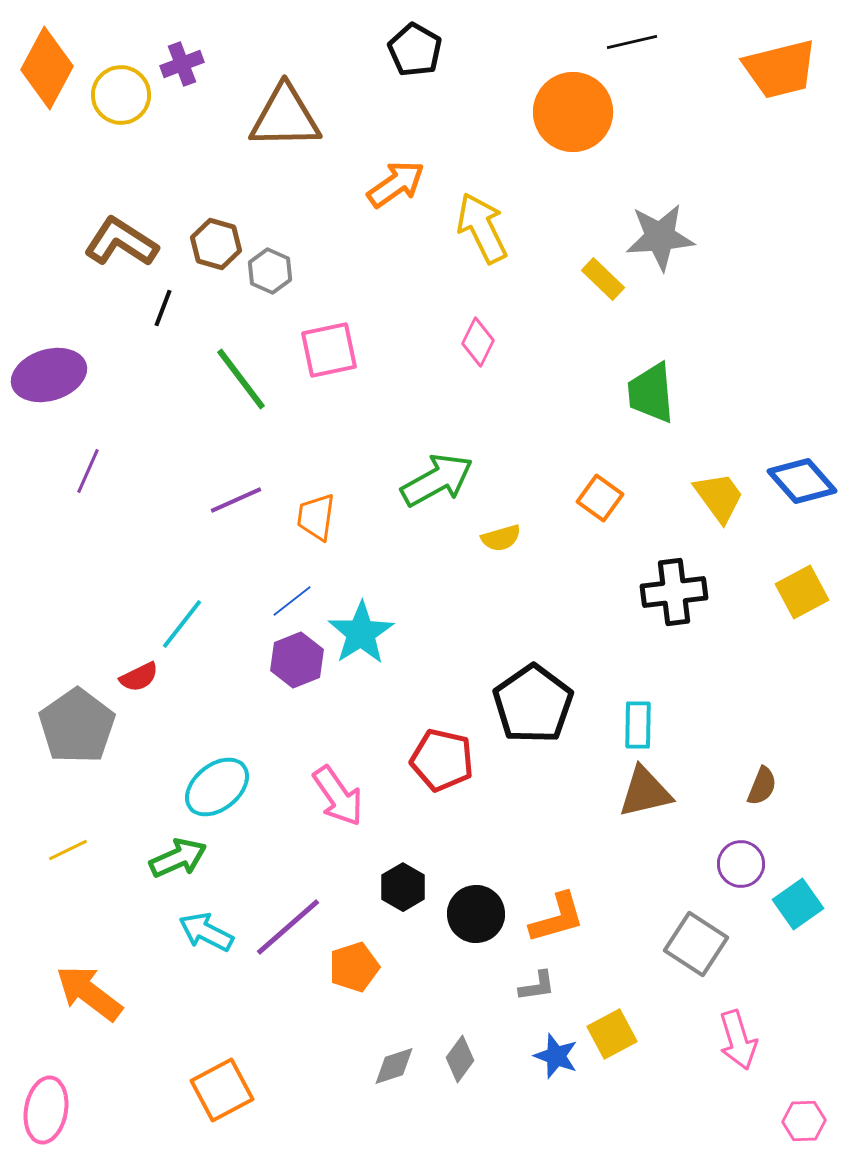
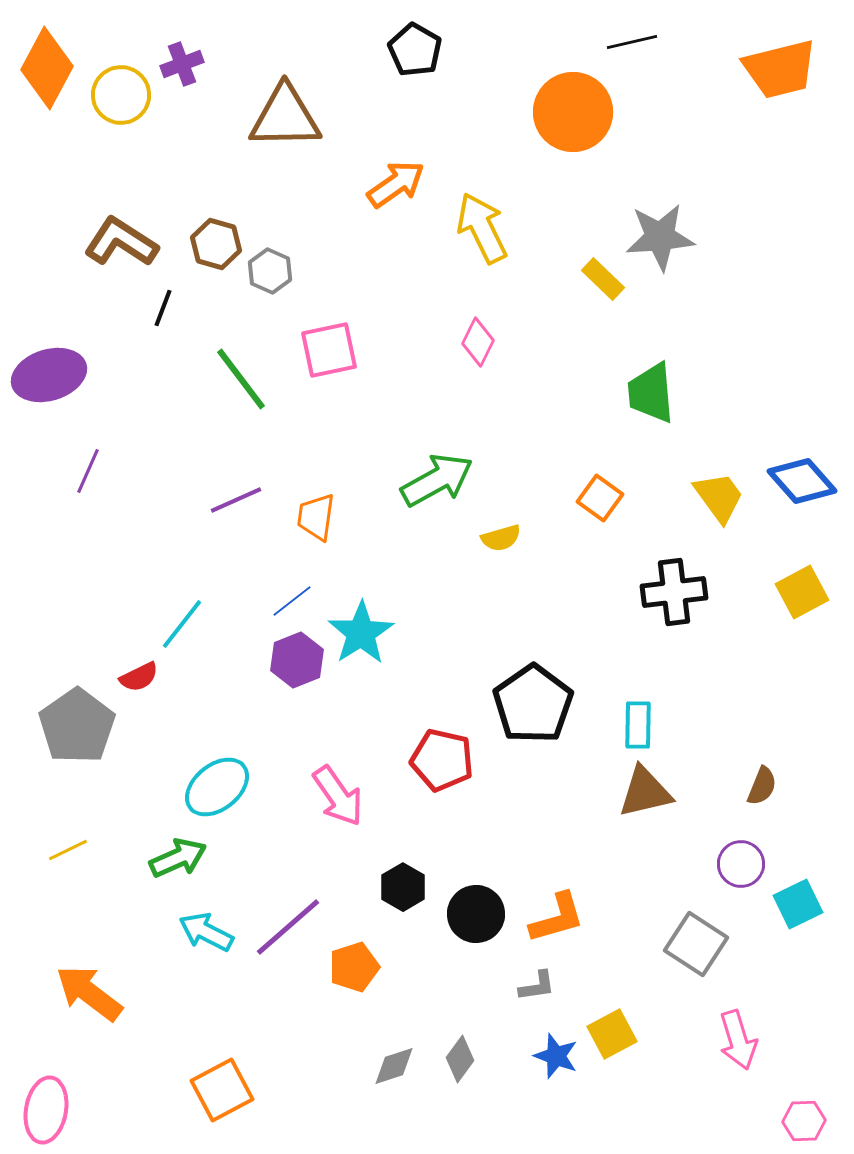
cyan square at (798, 904): rotated 9 degrees clockwise
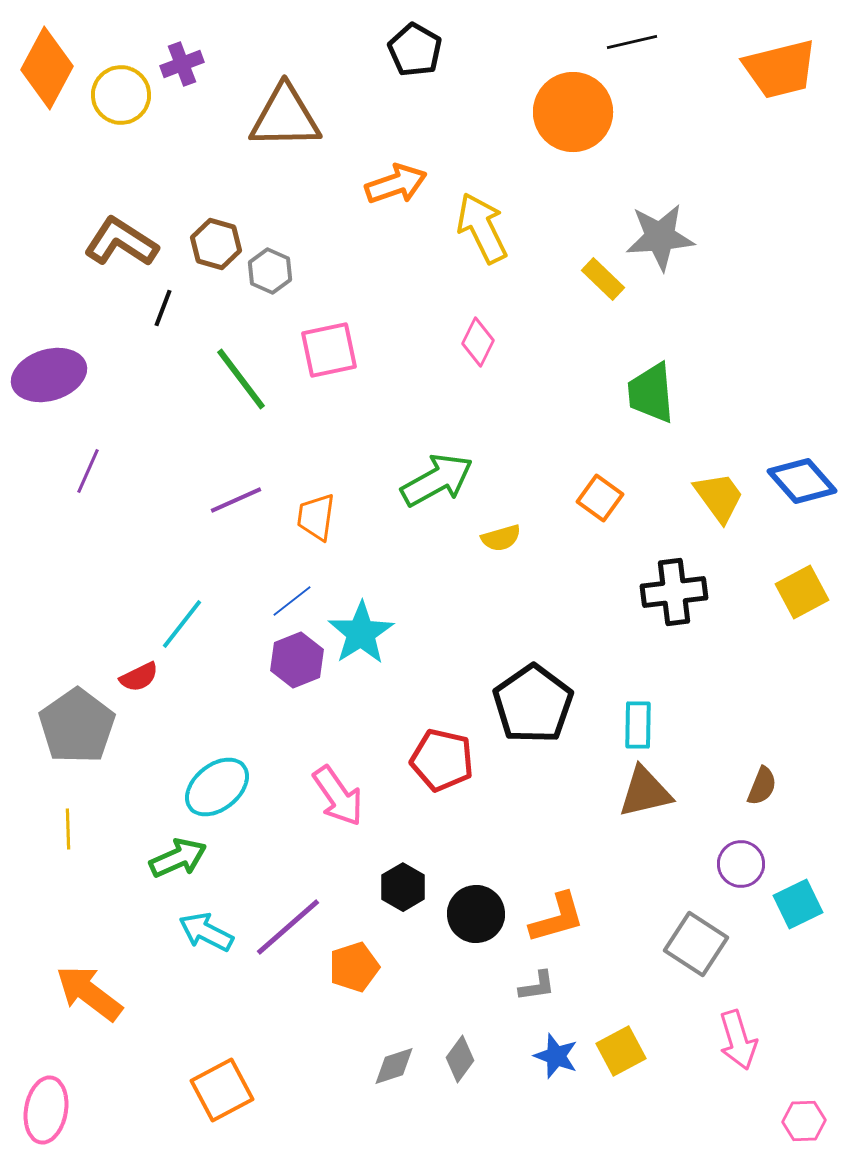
orange arrow at (396, 184): rotated 16 degrees clockwise
yellow line at (68, 850): moved 21 px up; rotated 66 degrees counterclockwise
yellow square at (612, 1034): moved 9 px right, 17 px down
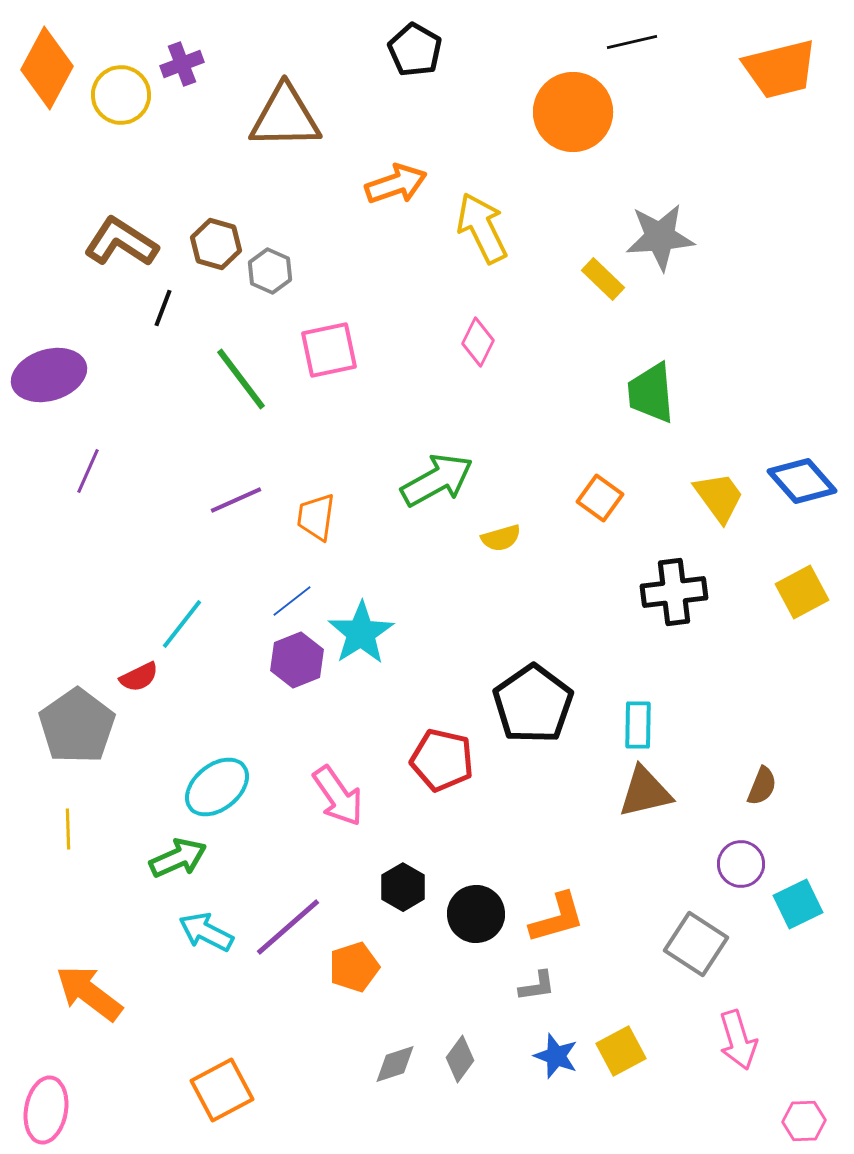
gray diamond at (394, 1066): moved 1 px right, 2 px up
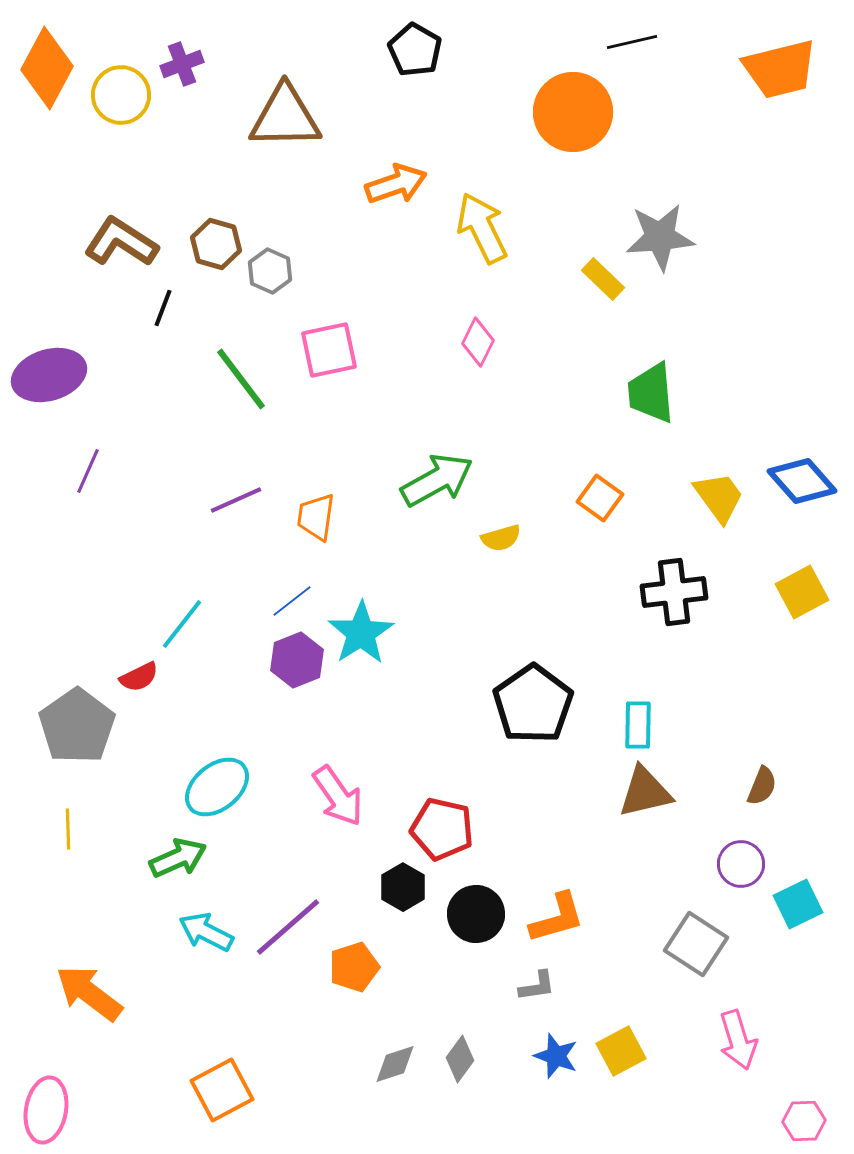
red pentagon at (442, 760): moved 69 px down
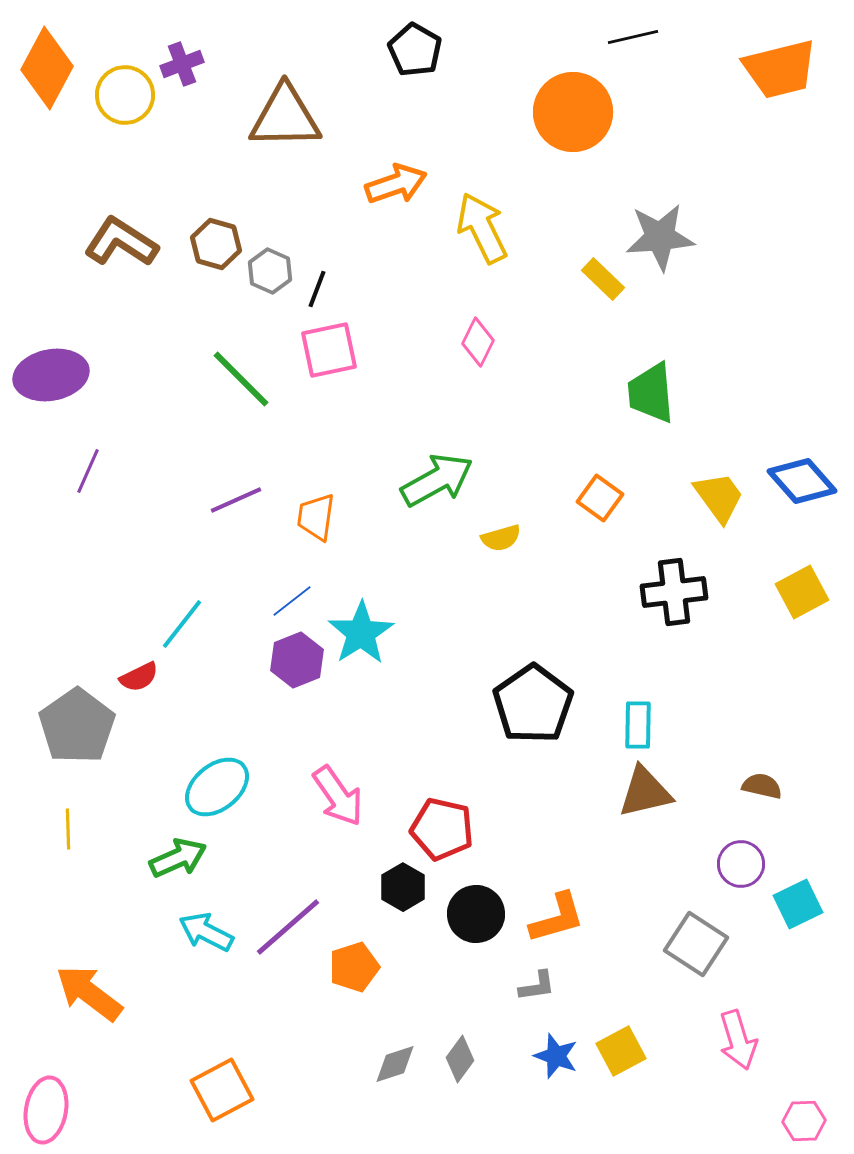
black line at (632, 42): moved 1 px right, 5 px up
yellow circle at (121, 95): moved 4 px right
black line at (163, 308): moved 154 px right, 19 px up
purple ellipse at (49, 375): moved 2 px right; rotated 6 degrees clockwise
green line at (241, 379): rotated 8 degrees counterclockwise
brown semicircle at (762, 786): rotated 99 degrees counterclockwise
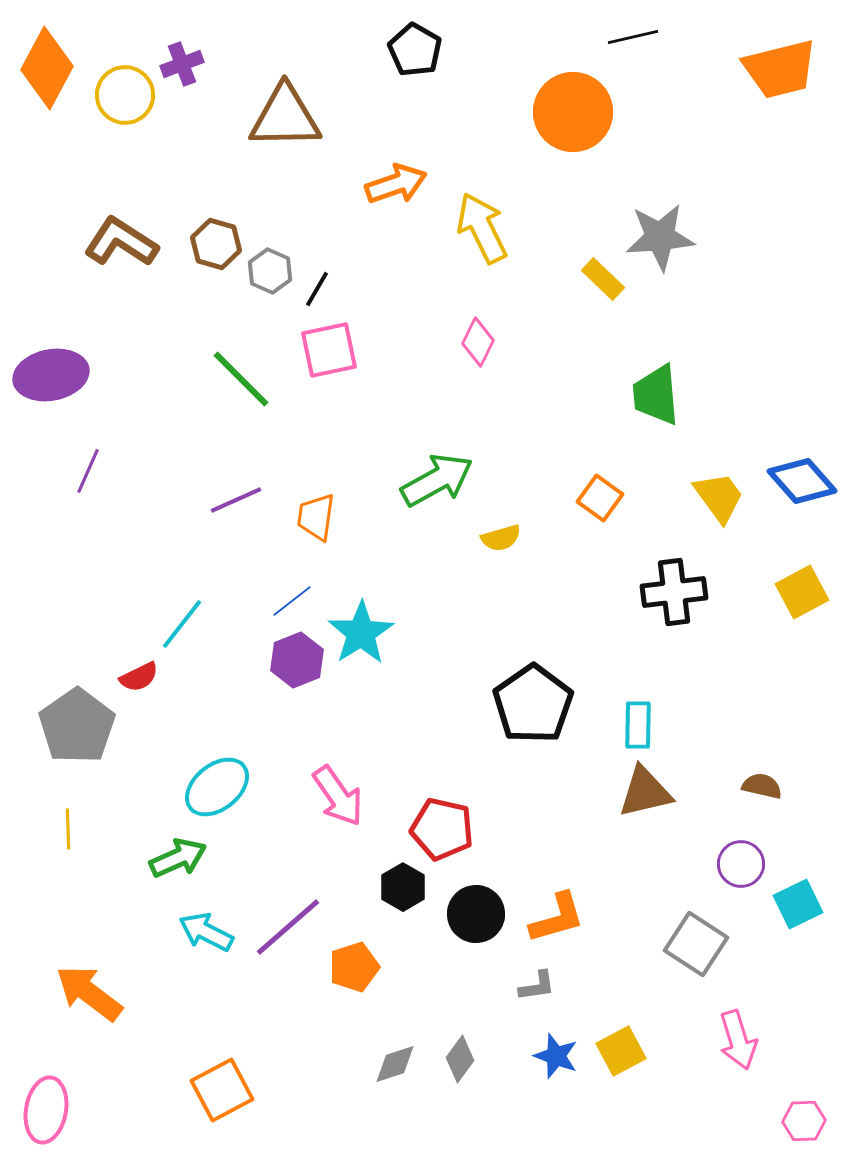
black line at (317, 289): rotated 9 degrees clockwise
green trapezoid at (651, 393): moved 5 px right, 2 px down
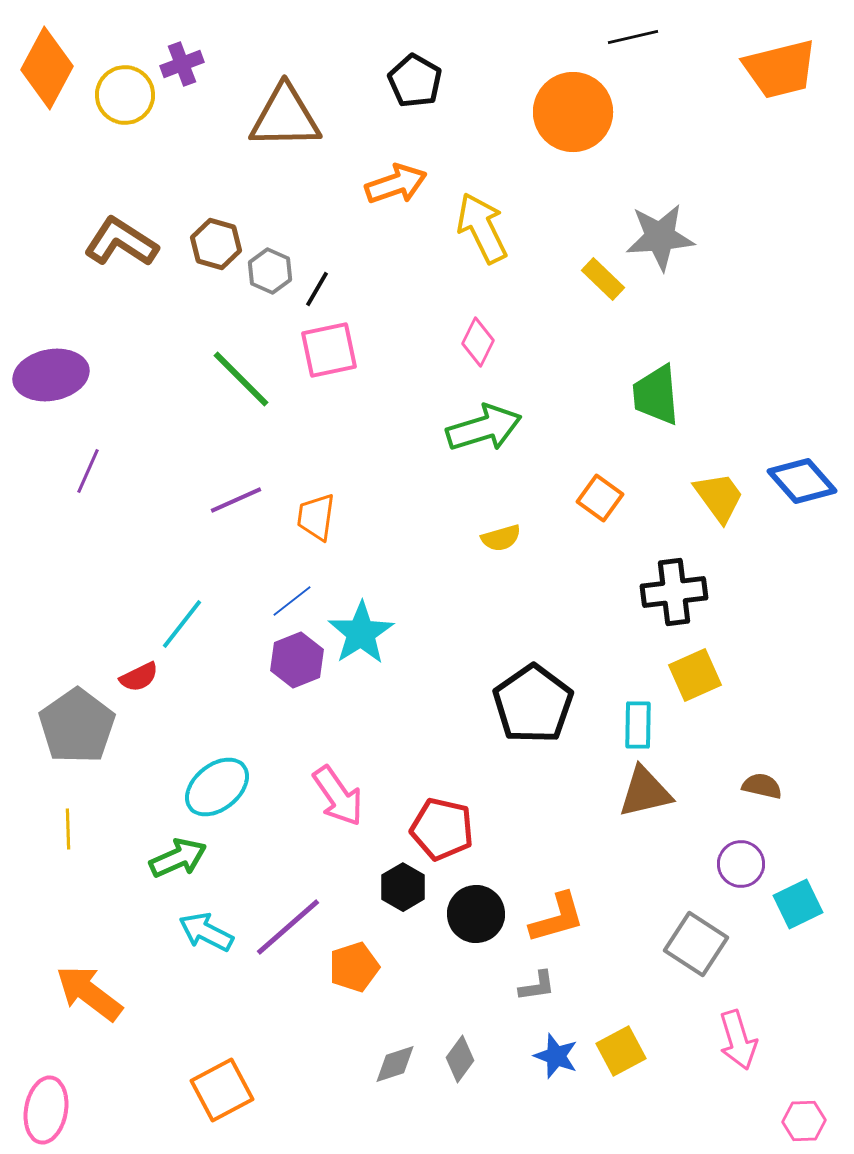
black pentagon at (415, 50): moved 31 px down
green arrow at (437, 480): moved 47 px right, 52 px up; rotated 12 degrees clockwise
yellow square at (802, 592): moved 107 px left, 83 px down; rotated 4 degrees clockwise
